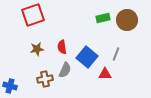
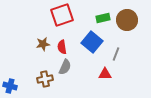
red square: moved 29 px right
brown star: moved 6 px right, 5 px up
blue square: moved 5 px right, 15 px up
gray semicircle: moved 3 px up
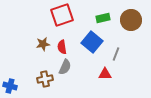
brown circle: moved 4 px right
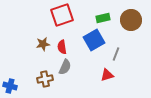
blue square: moved 2 px right, 2 px up; rotated 20 degrees clockwise
red triangle: moved 2 px right, 1 px down; rotated 16 degrees counterclockwise
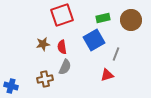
blue cross: moved 1 px right
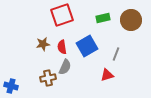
blue square: moved 7 px left, 6 px down
brown cross: moved 3 px right, 1 px up
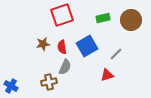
gray line: rotated 24 degrees clockwise
brown cross: moved 1 px right, 4 px down
blue cross: rotated 16 degrees clockwise
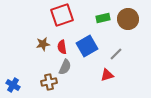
brown circle: moved 3 px left, 1 px up
blue cross: moved 2 px right, 1 px up
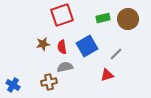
gray semicircle: rotated 126 degrees counterclockwise
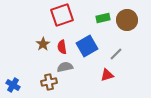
brown circle: moved 1 px left, 1 px down
brown star: rotated 24 degrees counterclockwise
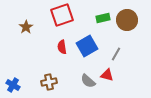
brown star: moved 17 px left, 17 px up
gray line: rotated 16 degrees counterclockwise
gray semicircle: moved 23 px right, 14 px down; rotated 126 degrees counterclockwise
red triangle: rotated 32 degrees clockwise
